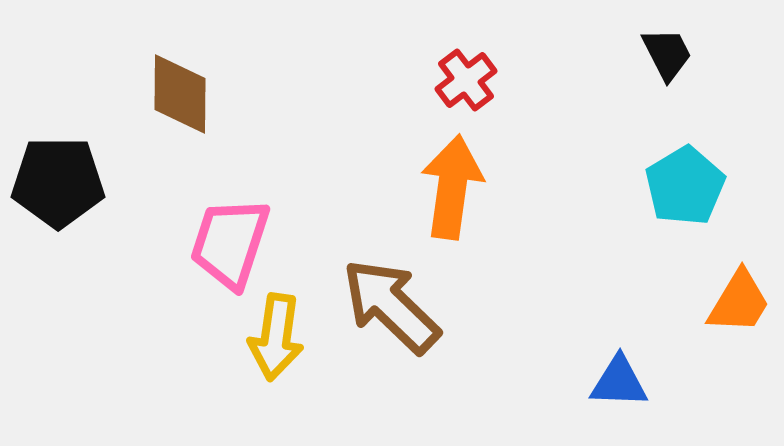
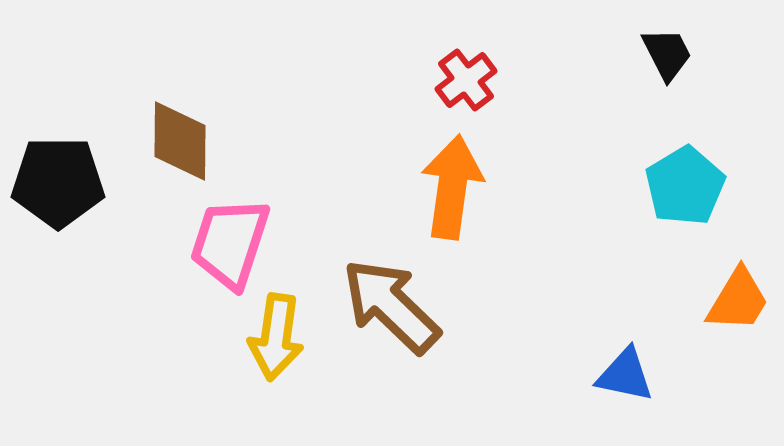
brown diamond: moved 47 px down
orange trapezoid: moved 1 px left, 2 px up
blue triangle: moved 6 px right, 7 px up; rotated 10 degrees clockwise
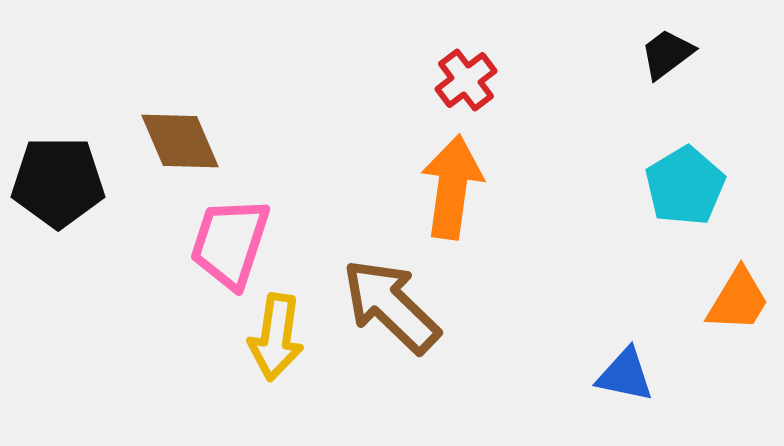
black trapezoid: rotated 100 degrees counterclockwise
brown diamond: rotated 24 degrees counterclockwise
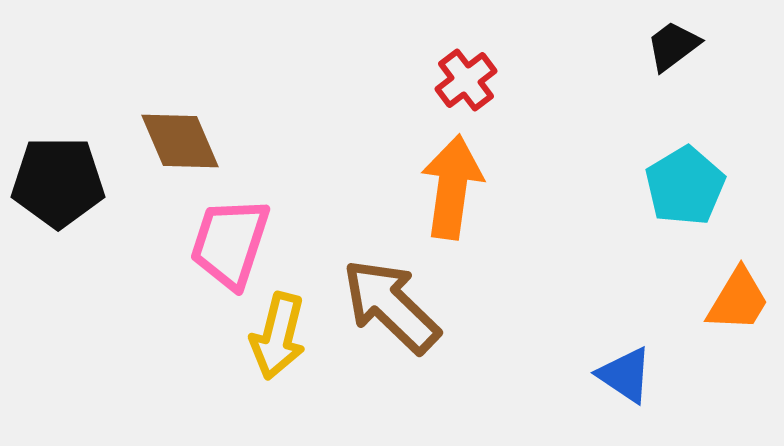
black trapezoid: moved 6 px right, 8 px up
yellow arrow: moved 2 px right, 1 px up; rotated 6 degrees clockwise
blue triangle: rotated 22 degrees clockwise
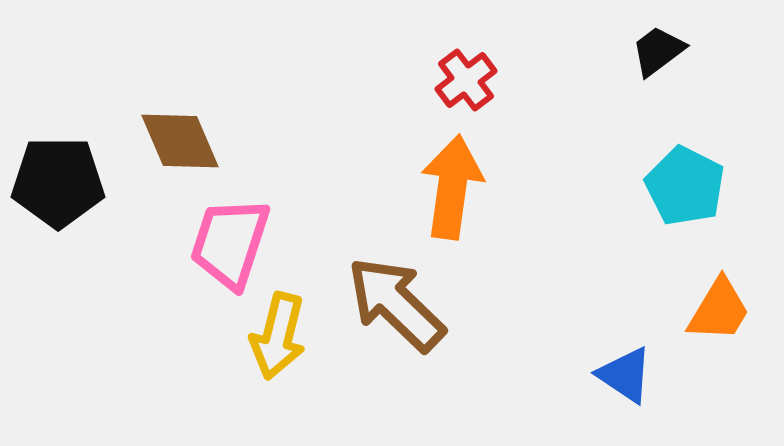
black trapezoid: moved 15 px left, 5 px down
cyan pentagon: rotated 14 degrees counterclockwise
orange trapezoid: moved 19 px left, 10 px down
brown arrow: moved 5 px right, 2 px up
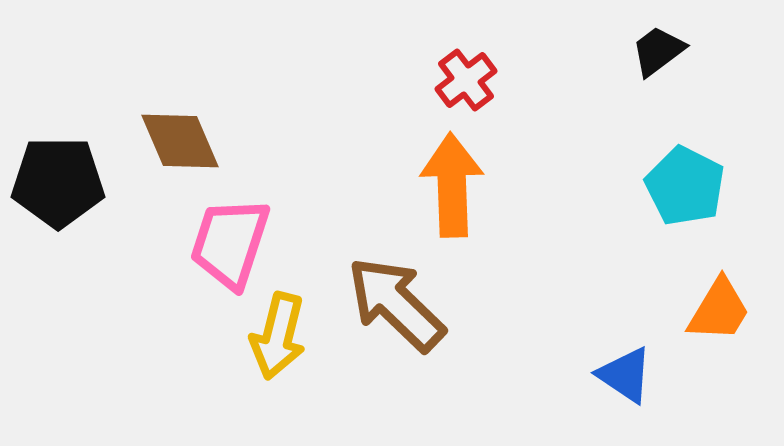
orange arrow: moved 2 px up; rotated 10 degrees counterclockwise
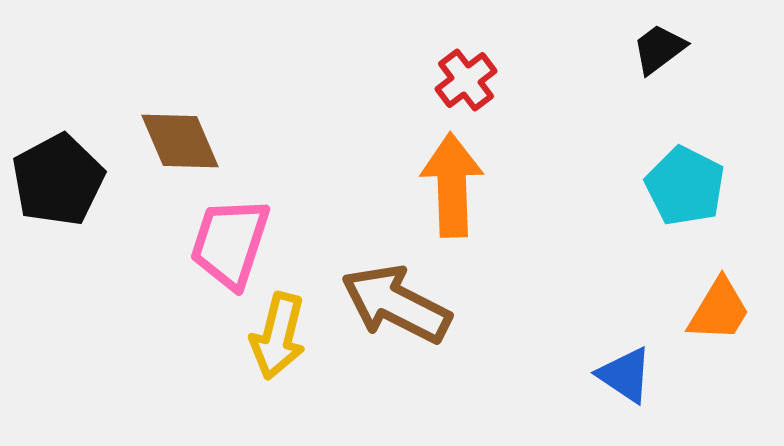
black trapezoid: moved 1 px right, 2 px up
black pentagon: moved 2 px up; rotated 28 degrees counterclockwise
brown arrow: rotated 17 degrees counterclockwise
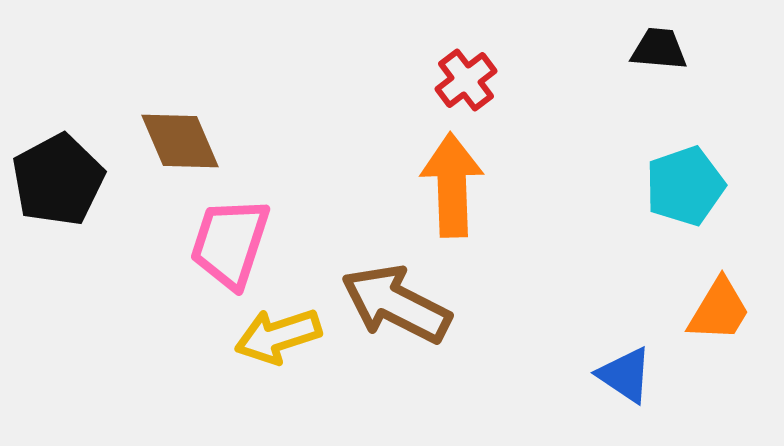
black trapezoid: rotated 42 degrees clockwise
cyan pentagon: rotated 26 degrees clockwise
yellow arrow: rotated 58 degrees clockwise
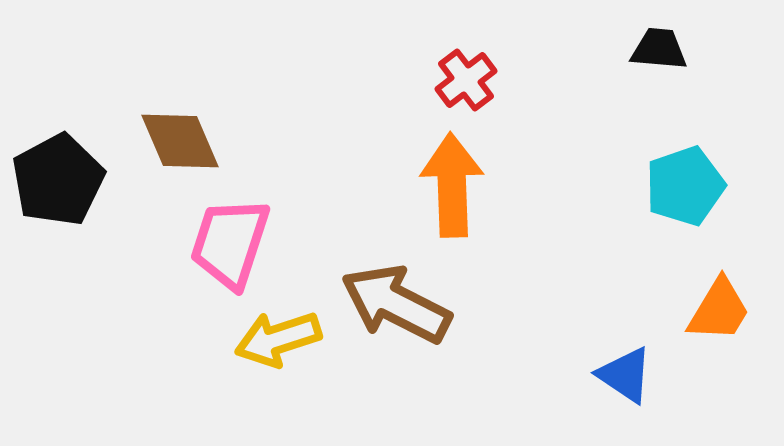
yellow arrow: moved 3 px down
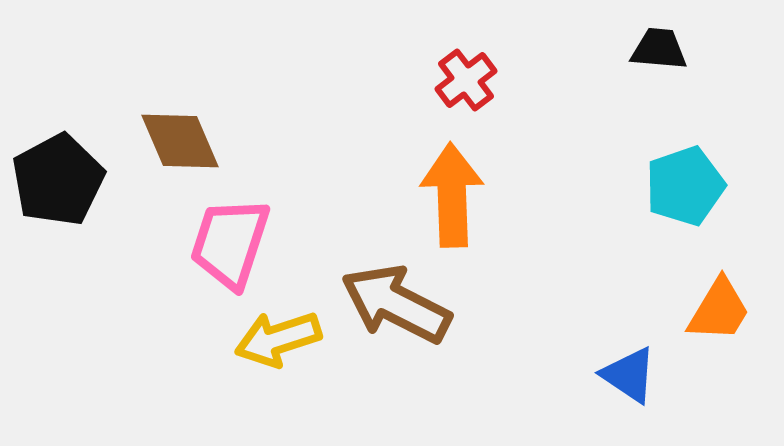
orange arrow: moved 10 px down
blue triangle: moved 4 px right
